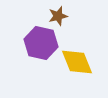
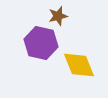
yellow diamond: moved 2 px right, 3 px down
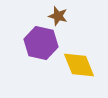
brown star: rotated 30 degrees clockwise
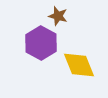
purple hexagon: rotated 16 degrees clockwise
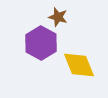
brown star: moved 1 px down
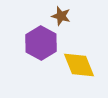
brown star: moved 3 px right, 1 px up
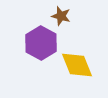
yellow diamond: moved 2 px left
